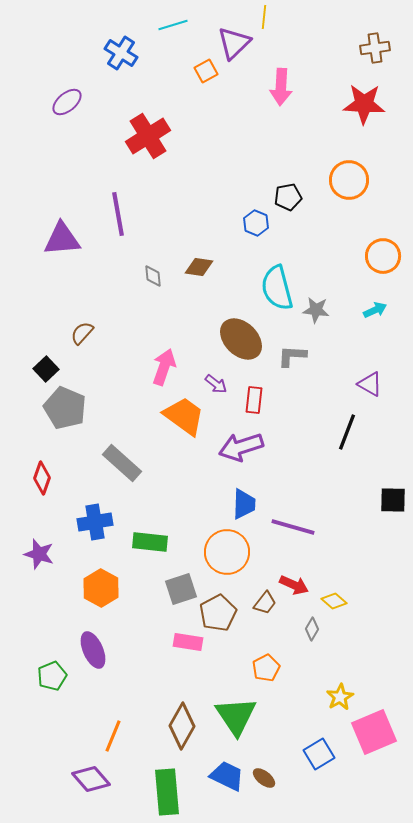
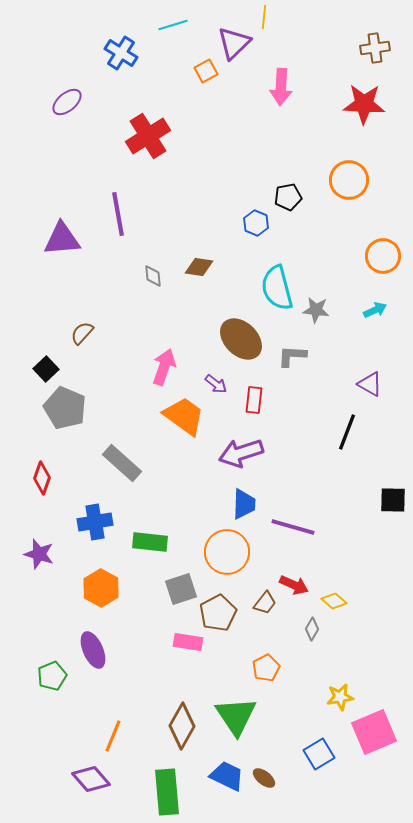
purple arrow at (241, 447): moved 6 px down
yellow star at (340, 697): rotated 20 degrees clockwise
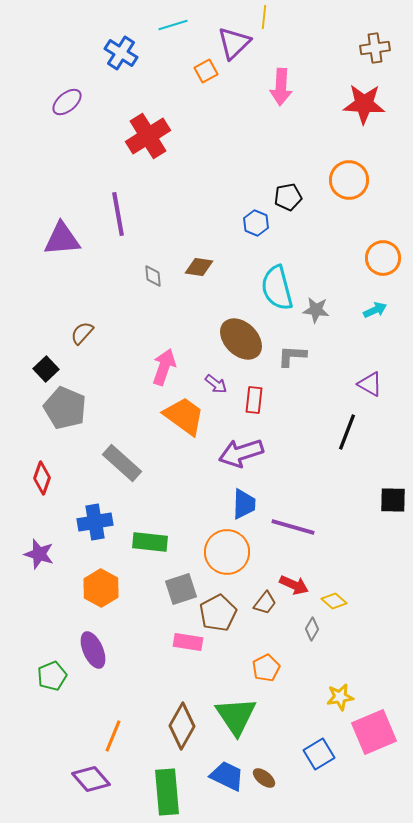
orange circle at (383, 256): moved 2 px down
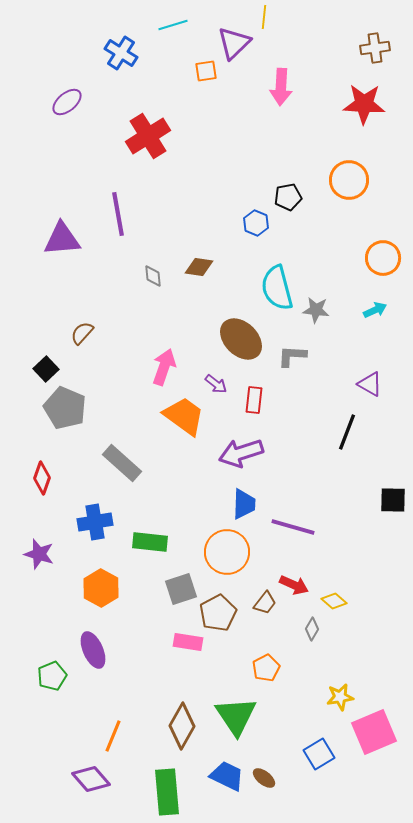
orange square at (206, 71): rotated 20 degrees clockwise
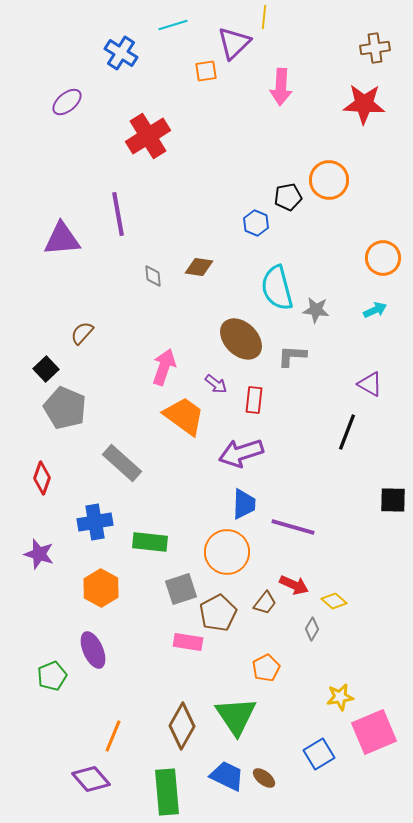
orange circle at (349, 180): moved 20 px left
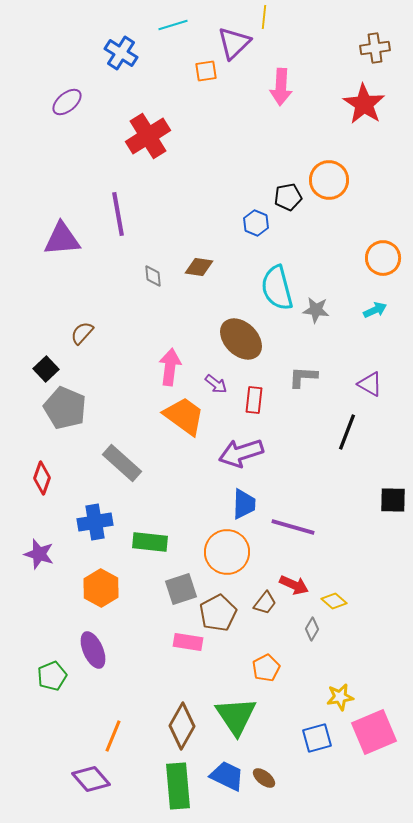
red star at (364, 104): rotated 30 degrees clockwise
gray L-shape at (292, 356): moved 11 px right, 21 px down
pink arrow at (164, 367): moved 6 px right; rotated 12 degrees counterclockwise
blue square at (319, 754): moved 2 px left, 16 px up; rotated 16 degrees clockwise
green rectangle at (167, 792): moved 11 px right, 6 px up
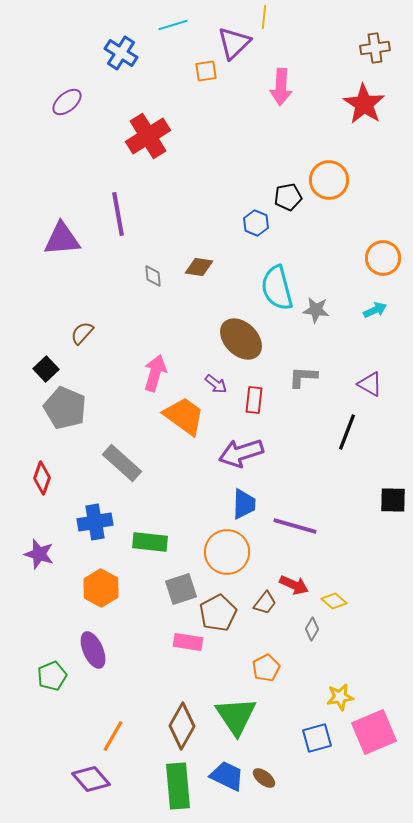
pink arrow at (170, 367): moved 15 px left, 6 px down; rotated 9 degrees clockwise
purple line at (293, 527): moved 2 px right, 1 px up
orange line at (113, 736): rotated 8 degrees clockwise
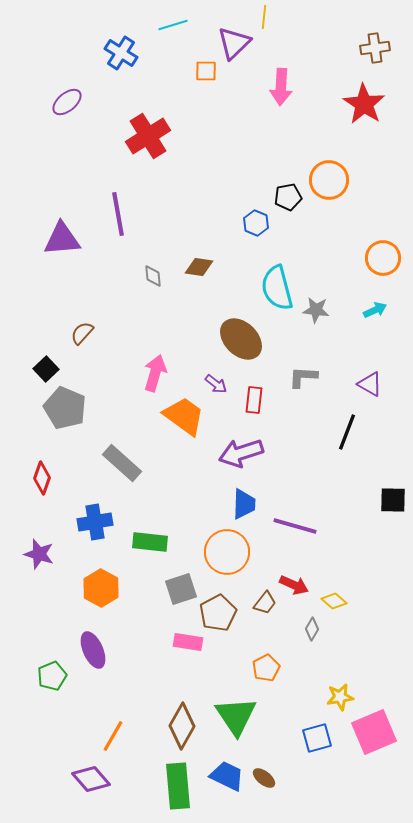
orange square at (206, 71): rotated 10 degrees clockwise
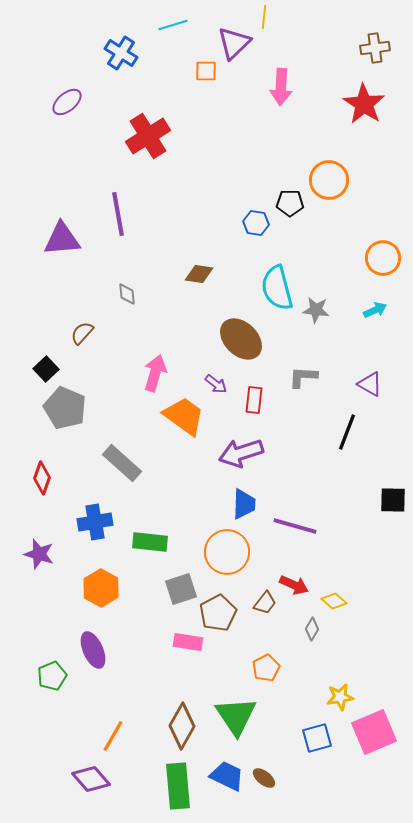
black pentagon at (288, 197): moved 2 px right, 6 px down; rotated 12 degrees clockwise
blue hexagon at (256, 223): rotated 15 degrees counterclockwise
brown diamond at (199, 267): moved 7 px down
gray diamond at (153, 276): moved 26 px left, 18 px down
